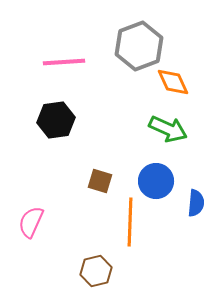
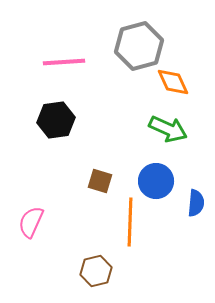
gray hexagon: rotated 6 degrees clockwise
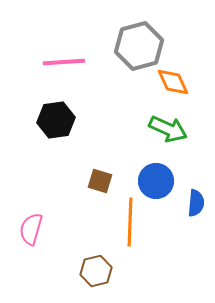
pink semicircle: moved 7 px down; rotated 8 degrees counterclockwise
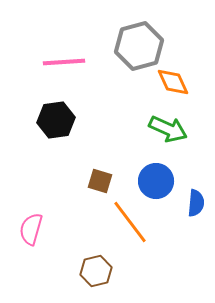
orange line: rotated 39 degrees counterclockwise
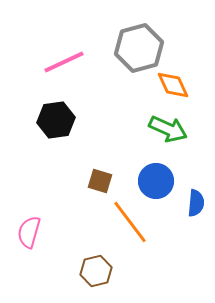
gray hexagon: moved 2 px down
pink line: rotated 21 degrees counterclockwise
orange diamond: moved 3 px down
pink semicircle: moved 2 px left, 3 px down
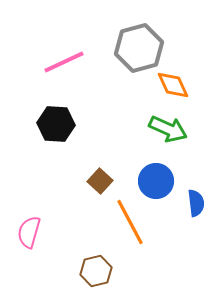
black hexagon: moved 4 px down; rotated 12 degrees clockwise
brown square: rotated 25 degrees clockwise
blue semicircle: rotated 12 degrees counterclockwise
orange line: rotated 9 degrees clockwise
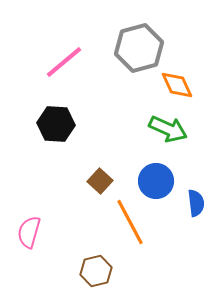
pink line: rotated 15 degrees counterclockwise
orange diamond: moved 4 px right
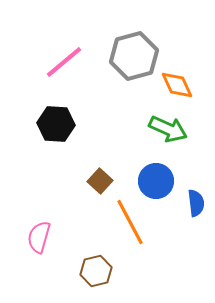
gray hexagon: moved 5 px left, 8 px down
pink semicircle: moved 10 px right, 5 px down
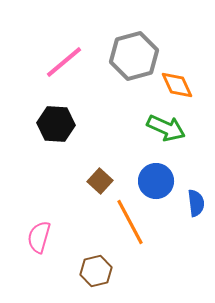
green arrow: moved 2 px left, 1 px up
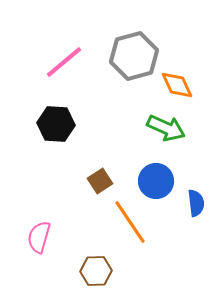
brown square: rotated 15 degrees clockwise
orange line: rotated 6 degrees counterclockwise
brown hexagon: rotated 12 degrees clockwise
